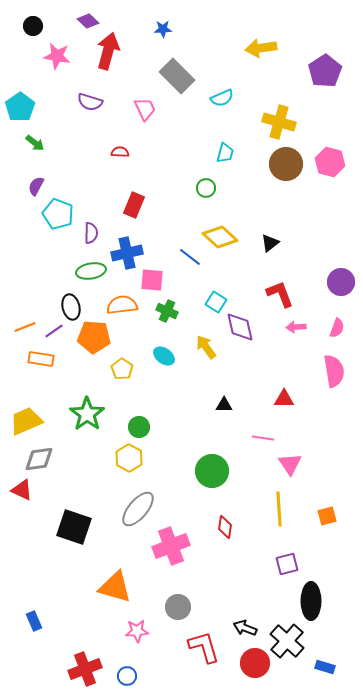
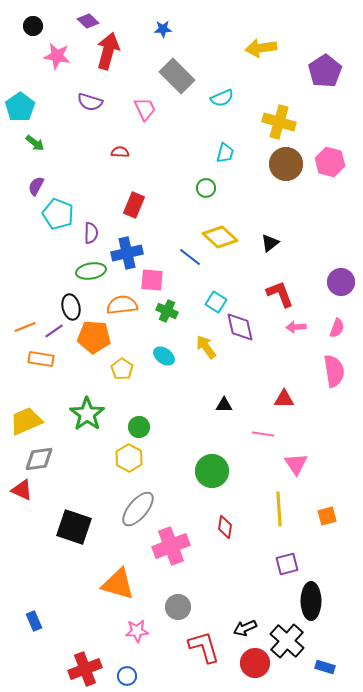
pink line at (263, 438): moved 4 px up
pink triangle at (290, 464): moved 6 px right
orange triangle at (115, 587): moved 3 px right, 3 px up
black arrow at (245, 628): rotated 45 degrees counterclockwise
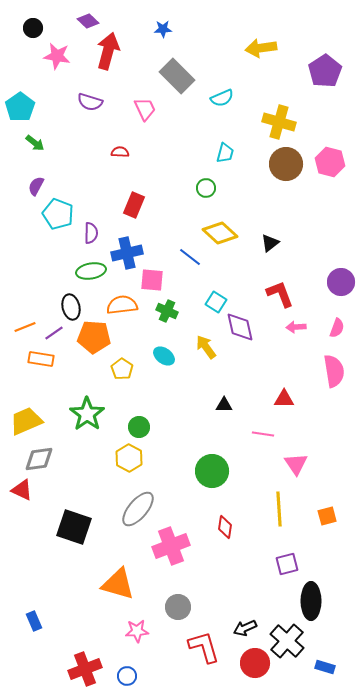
black circle at (33, 26): moved 2 px down
yellow diamond at (220, 237): moved 4 px up
purple line at (54, 331): moved 2 px down
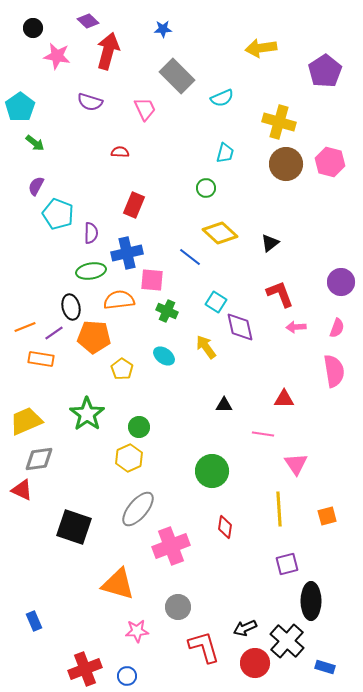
orange semicircle at (122, 305): moved 3 px left, 5 px up
yellow hexagon at (129, 458): rotated 8 degrees clockwise
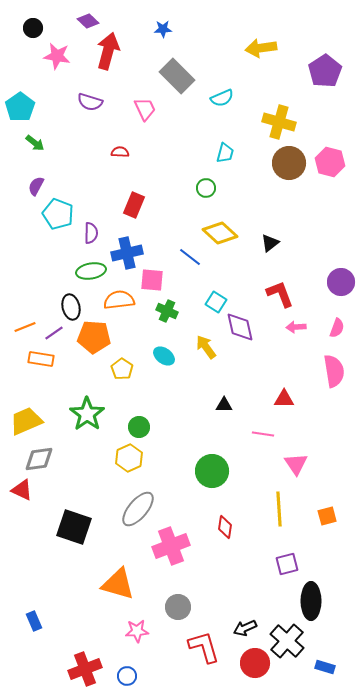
brown circle at (286, 164): moved 3 px right, 1 px up
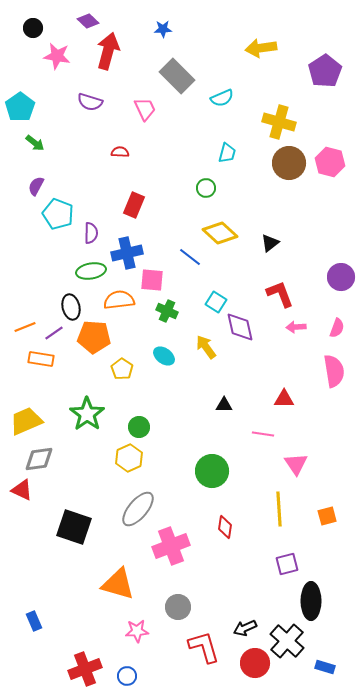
cyan trapezoid at (225, 153): moved 2 px right
purple circle at (341, 282): moved 5 px up
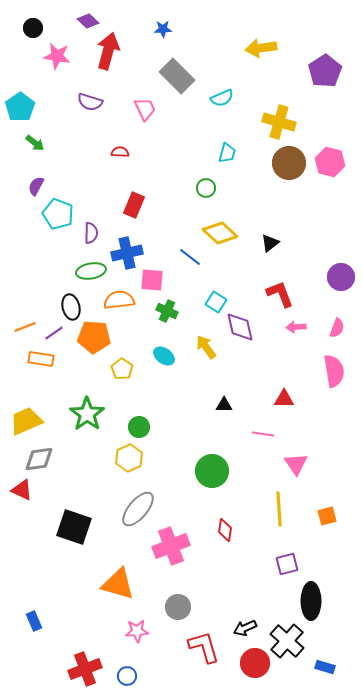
red diamond at (225, 527): moved 3 px down
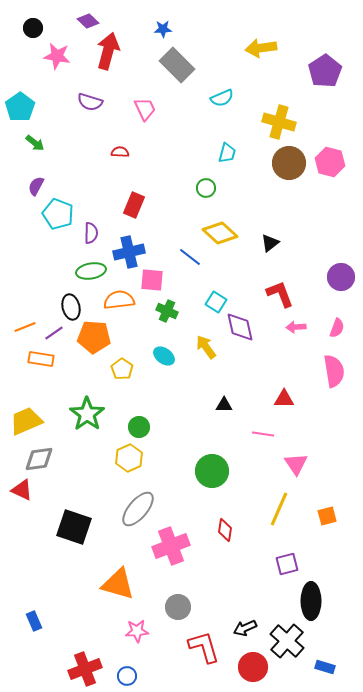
gray rectangle at (177, 76): moved 11 px up
blue cross at (127, 253): moved 2 px right, 1 px up
yellow line at (279, 509): rotated 28 degrees clockwise
red circle at (255, 663): moved 2 px left, 4 px down
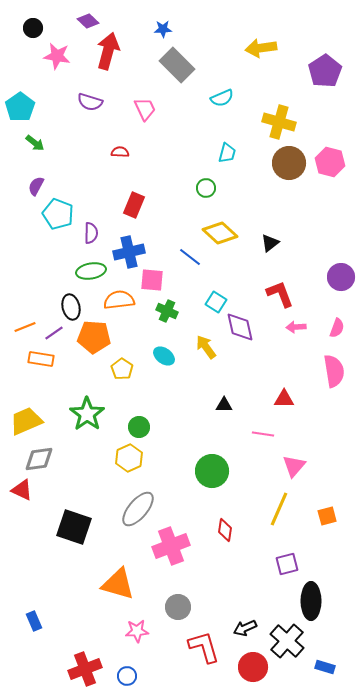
pink triangle at (296, 464): moved 2 px left, 2 px down; rotated 15 degrees clockwise
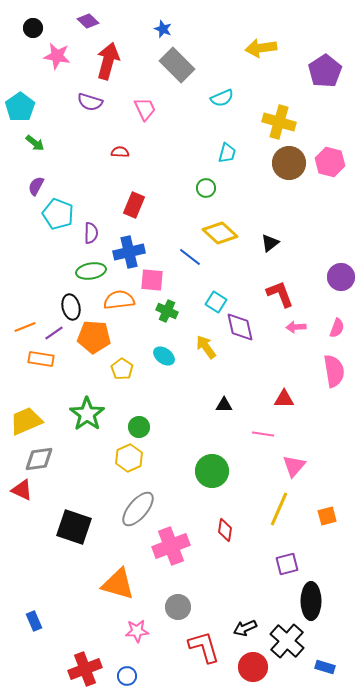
blue star at (163, 29): rotated 24 degrees clockwise
red arrow at (108, 51): moved 10 px down
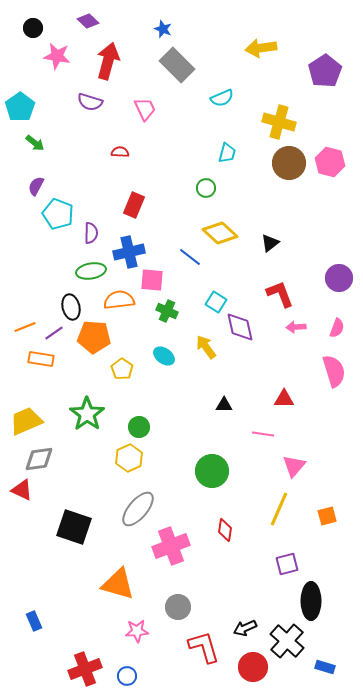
purple circle at (341, 277): moved 2 px left, 1 px down
pink semicircle at (334, 371): rotated 8 degrees counterclockwise
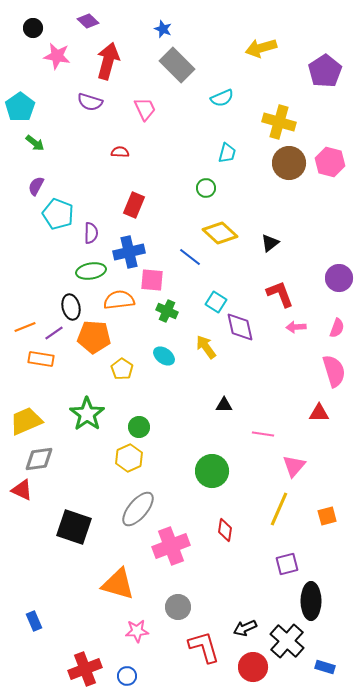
yellow arrow at (261, 48): rotated 8 degrees counterclockwise
red triangle at (284, 399): moved 35 px right, 14 px down
